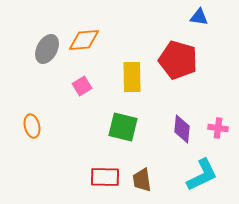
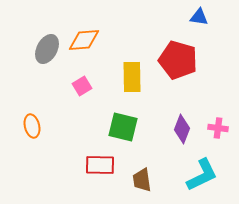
purple diamond: rotated 16 degrees clockwise
red rectangle: moved 5 px left, 12 px up
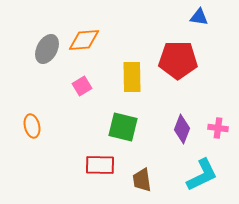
red pentagon: rotated 15 degrees counterclockwise
